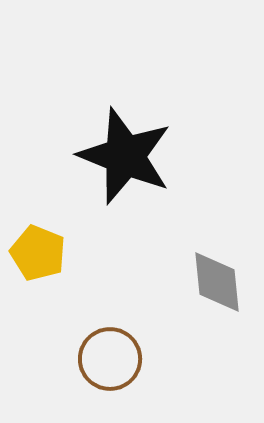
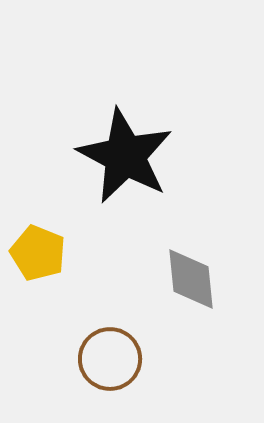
black star: rotated 6 degrees clockwise
gray diamond: moved 26 px left, 3 px up
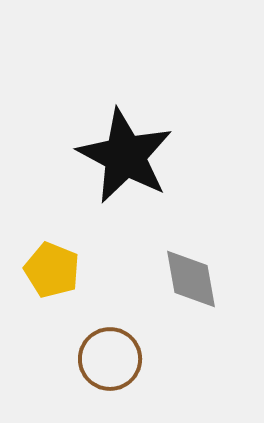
yellow pentagon: moved 14 px right, 17 px down
gray diamond: rotated 4 degrees counterclockwise
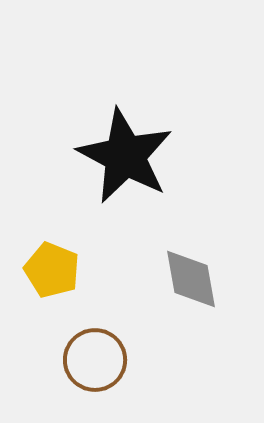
brown circle: moved 15 px left, 1 px down
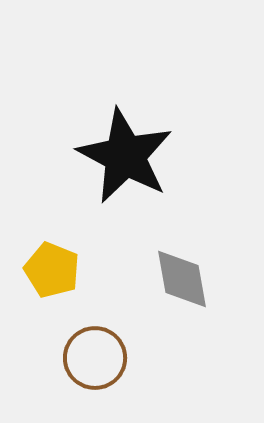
gray diamond: moved 9 px left
brown circle: moved 2 px up
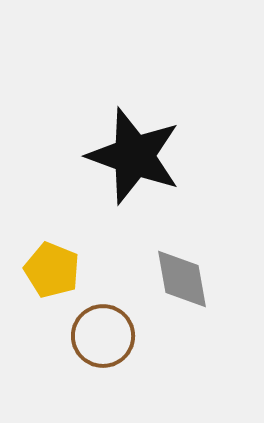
black star: moved 9 px right; rotated 8 degrees counterclockwise
brown circle: moved 8 px right, 22 px up
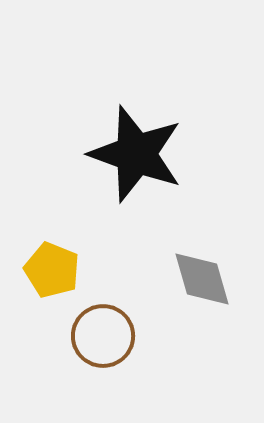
black star: moved 2 px right, 2 px up
gray diamond: moved 20 px right; rotated 6 degrees counterclockwise
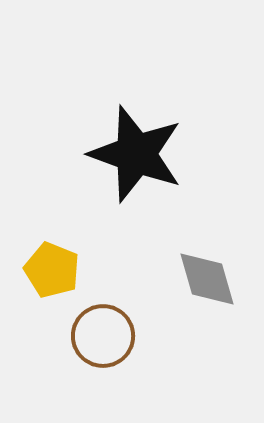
gray diamond: moved 5 px right
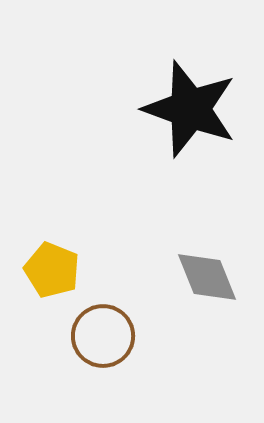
black star: moved 54 px right, 45 px up
gray diamond: moved 2 px up; rotated 6 degrees counterclockwise
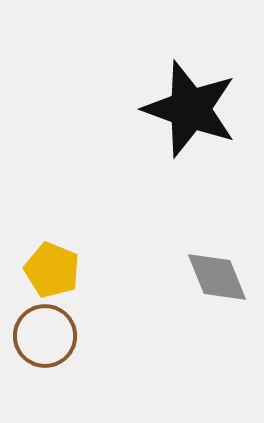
gray diamond: moved 10 px right
brown circle: moved 58 px left
